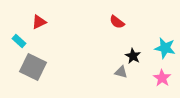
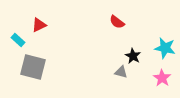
red triangle: moved 3 px down
cyan rectangle: moved 1 px left, 1 px up
gray square: rotated 12 degrees counterclockwise
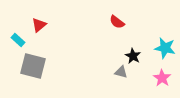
red triangle: rotated 14 degrees counterclockwise
gray square: moved 1 px up
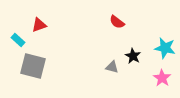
red triangle: rotated 21 degrees clockwise
gray triangle: moved 9 px left, 5 px up
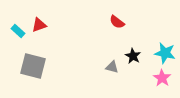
cyan rectangle: moved 9 px up
cyan star: moved 5 px down
